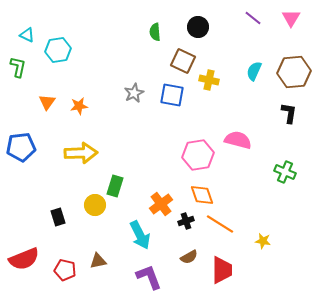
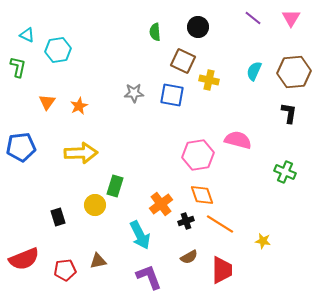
gray star: rotated 24 degrees clockwise
orange star: rotated 18 degrees counterclockwise
red pentagon: rotated 20 degrees counterclockwise
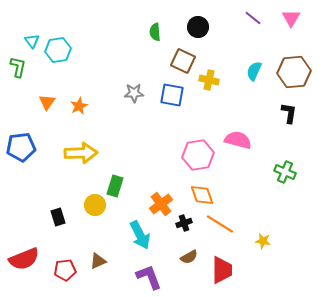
cyan triangle: moved 5 px right, 6 px down; rotated 28 degrees clockwise
black cross: moved 2 px left, 2 px down
brown triangle: rotated 12 degrees counterclockwise
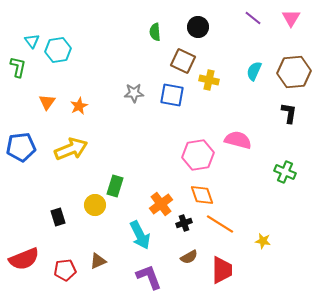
yellow arrow: moved 10 px left, 4 px up; rotated 20 degrees counterclockwise
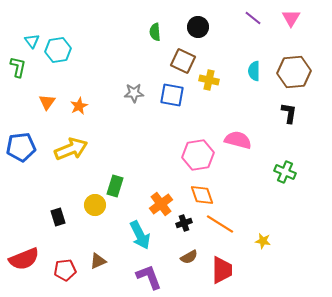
cyan semicircle: rotated 24 degrees counterclockwise
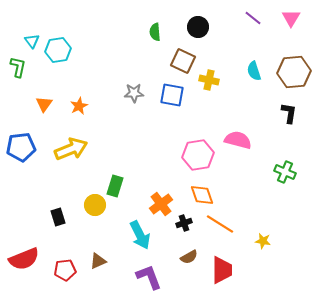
cyan semicircle: rotated 18 degrees counterclockwise
orange triangle: moved 3 px left, 2 px down
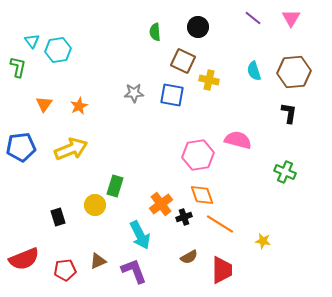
black cross: moved 6 px up
purple L-shape: moved 15 px left, 6 px up
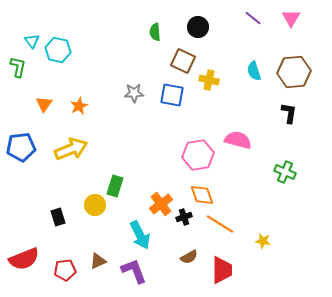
cyan hexagon: rotated 20 degrees clockwise
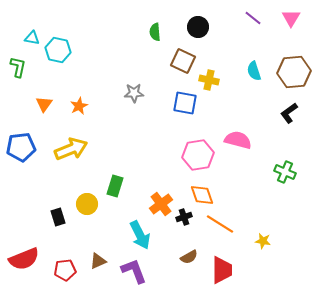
cyan triangle: moved 3 px up; rotated 42 degrees counterclockwise
blue square: moved 13 px right, 8 px down
black L-shape: rotated 135 degrees counterclockwise
yellow circle: moved 8 px left, 1 px up
